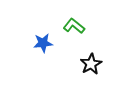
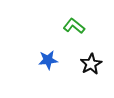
blue star: moved 5 px right, 17 px down
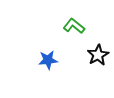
black star: moved 7 px right, 9 px up
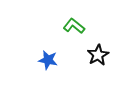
blue star: rotated 18 degrees clockwise
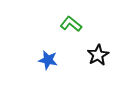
green L-shape: moved 3 px left, 2 px up
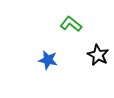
black star: rotated 15 degrees counterclockwise
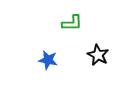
green L-shape: moved 1 px right, 1 px up; rotated 140 degrees clockwise
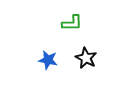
black star: moved 12 px left, 3 px down
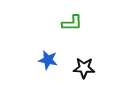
black star: moved 2 px left, 10 px down; rotated 25 degrees counterclockwise
